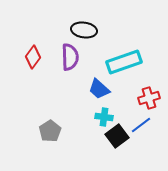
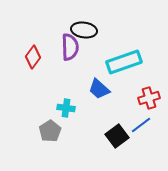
purple semicircle: moved 10 px up
cyan cross: moved 38 px left, 9 px up
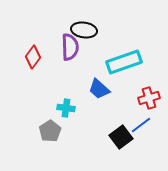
black square: moved 4 px right, 1 px down
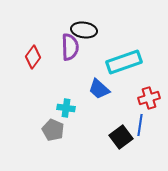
blue line: moved 1 px left; rotated 45 degrees counterclockwise
gray pentagon: moved 3 px right, 1 px up; rotated 15 degrees counterclockwise
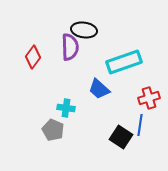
black square: rotated 20 degrees counterclockwise
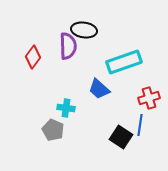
purple semicircle: moved 2 px left, 1 px up
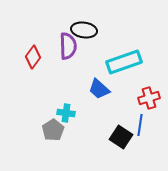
cyan cross: moved 5 px down
gray pentagon: rotated 15 degrees clockwise
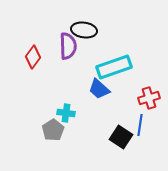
cyan rectangle: moved 10 px left, 5 px down
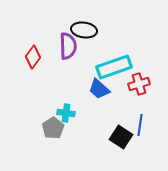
red cross: moved 10 px left, 14 px up
gray pentagon: moved 2 px up
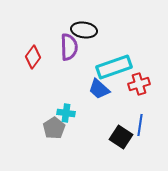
purple semicircle: moved 1 px right, 1 px down
gray pentagon: moved 1 px right
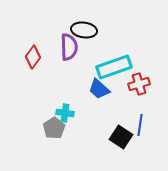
cyan cross: moved 1 px left
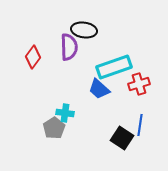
black square: moved 1 px right, 1 px down
